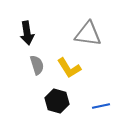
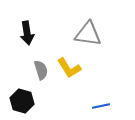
gray semicircle: moved 4 px right, 5 px down
black hexagon: moved 35 px left
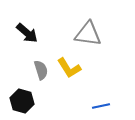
black arrow: rotated 40 degrees counterclockwise
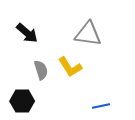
yellow L-shape: moved 1 px right, 1 px up
black hexagon: rotated 15 degrees counterclockwise
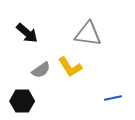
gray semicircle: rotated 72 degrees clockwise
blue line: moved 12 px right, 8 px up
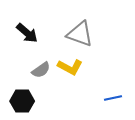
gray triangle: moved 8 px left; rotated 12 degrees clockwise
yellow L-shape: rotated 30 degrees counterclockwise
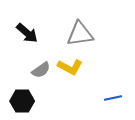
gray triangle: rotated 28 degrees counterclockwise
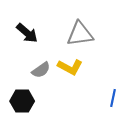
blue line: rotated 66 degrees counterclockwise
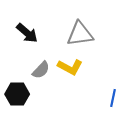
gray semicircle: rotated 12 degrees counterclockwise
black hexagon: moved 5 px left, 7 px up
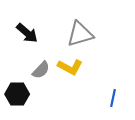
gray triangle: rotated 8 degrees counterclockwise
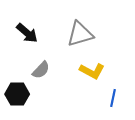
yellow L-shape: moved 22 px right, 4 px down
